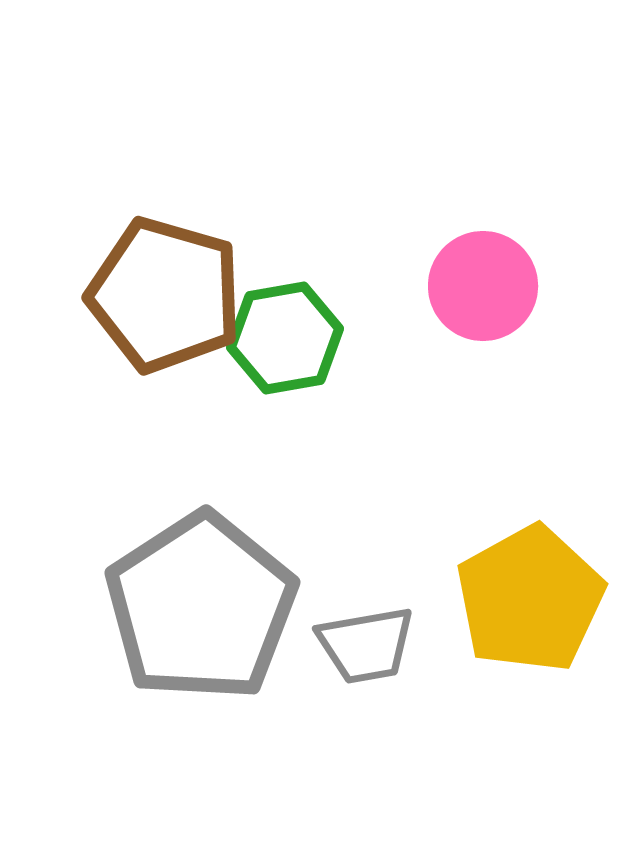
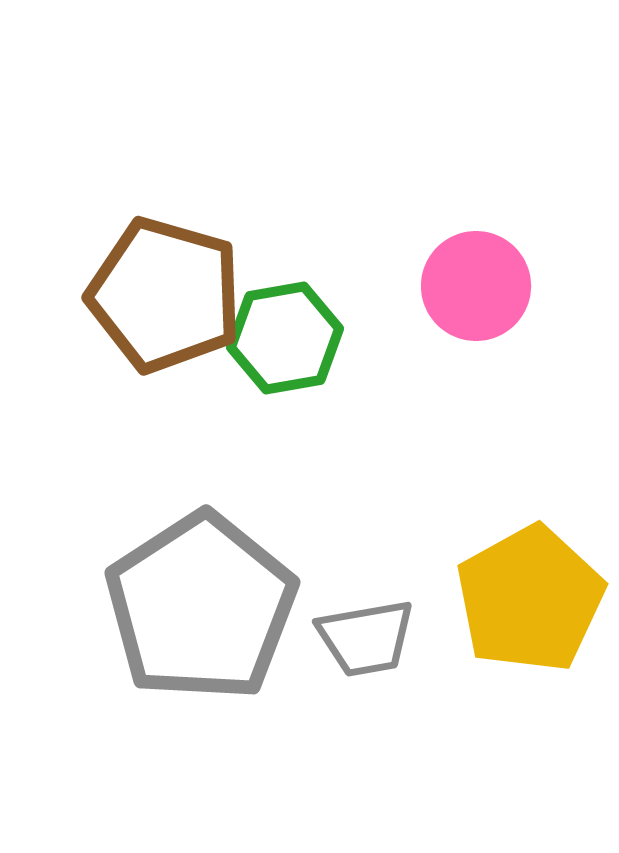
pink circle: moved 7 px left
gray trapezoid: moved 7 px up
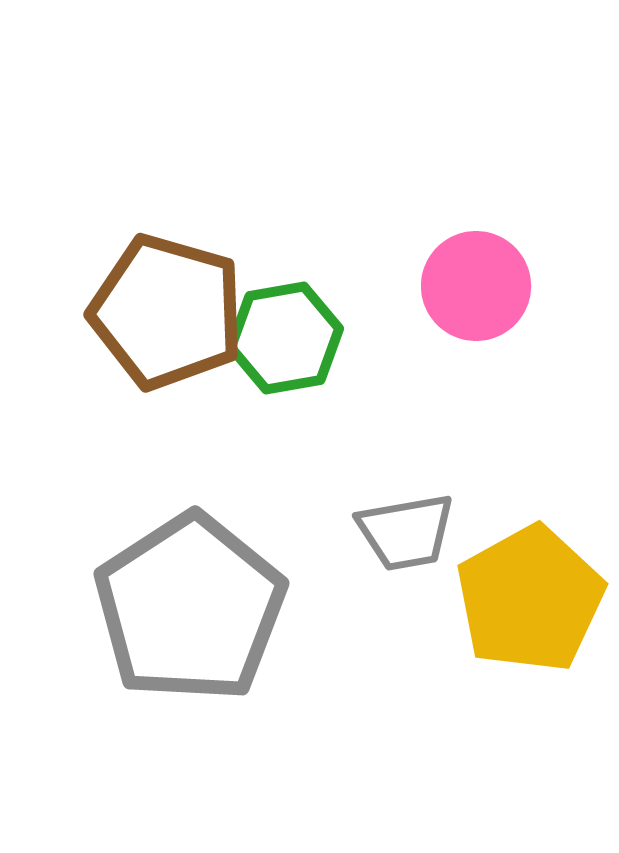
brown pentagon: moved 2 px right, 17 px down
gray pentagon: moved 11 px left, 1 px down
gray trapezoid: moved 40 px right, 106 px up
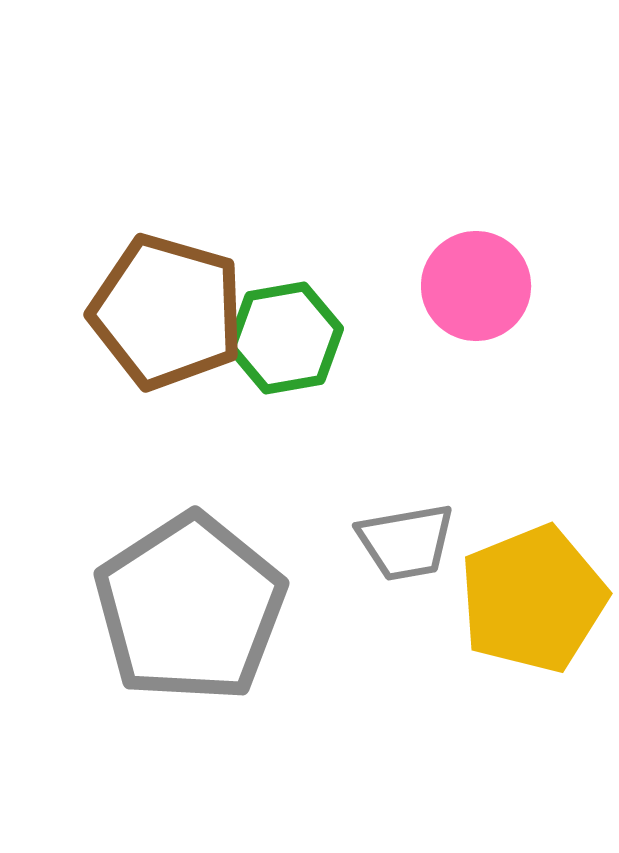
gray trapezoid: moved 10 px down
yellow pentagon: moved 3 px right; rotated 7 degrees clockwise
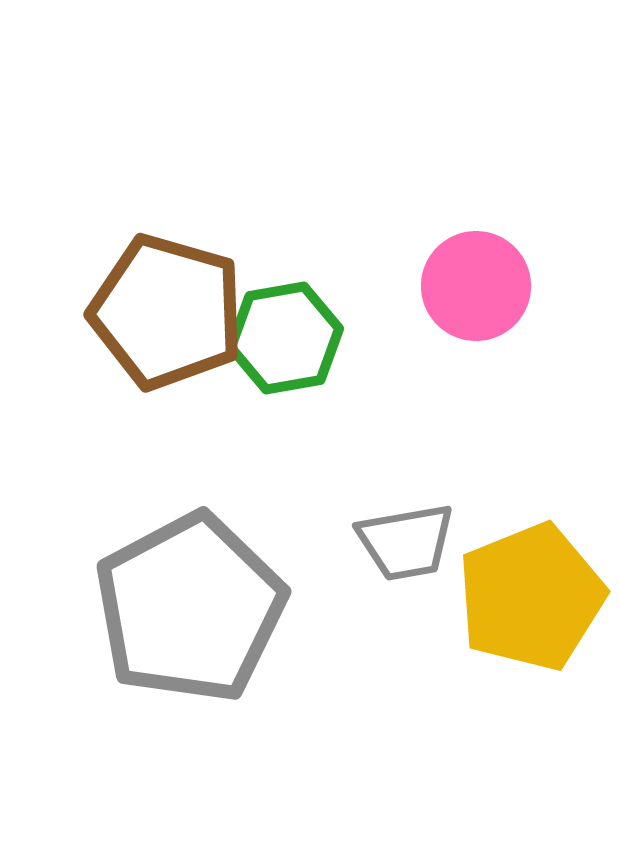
yellow pentagon: moved 2 px left, 2 px up
gray pentagon: rotated 5 degrees clockwise
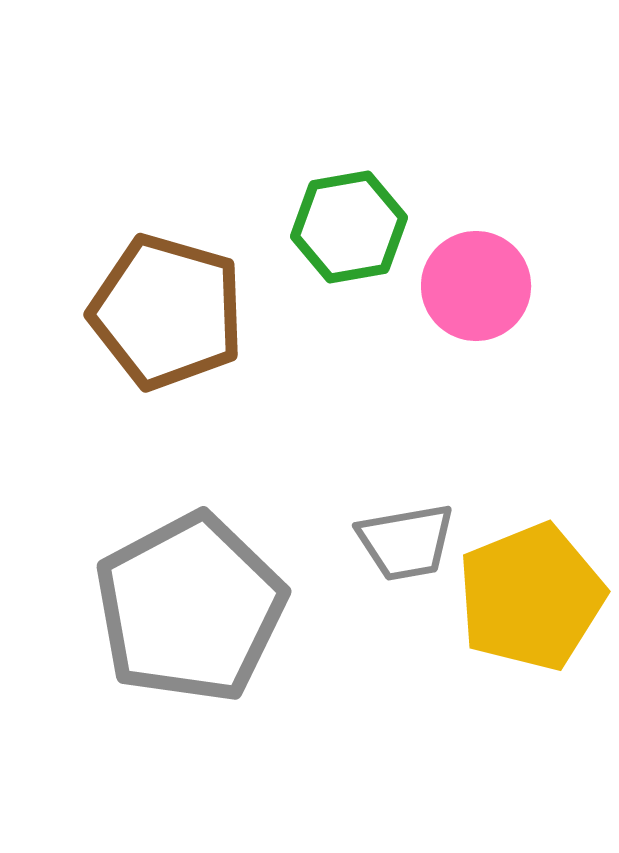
green hexagon: moved 64 px right, 111 px up
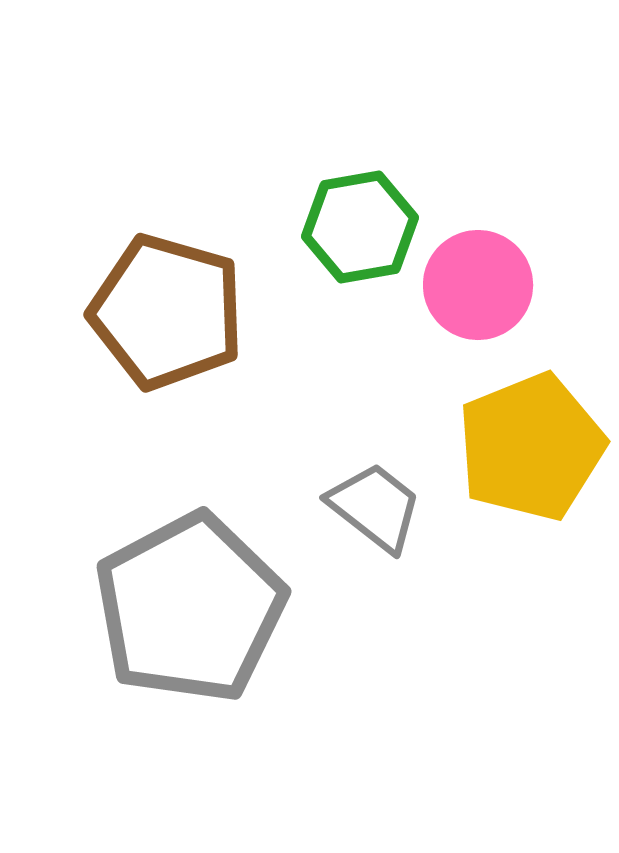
green hexagon: moved 11 px right
pink circle: moved 2 px right, 1 px up
gray trapezoid: moved 31 px left, 35 px up; rotated 132 degrees counterclockwise
yellow pentagon: moved 150 px up
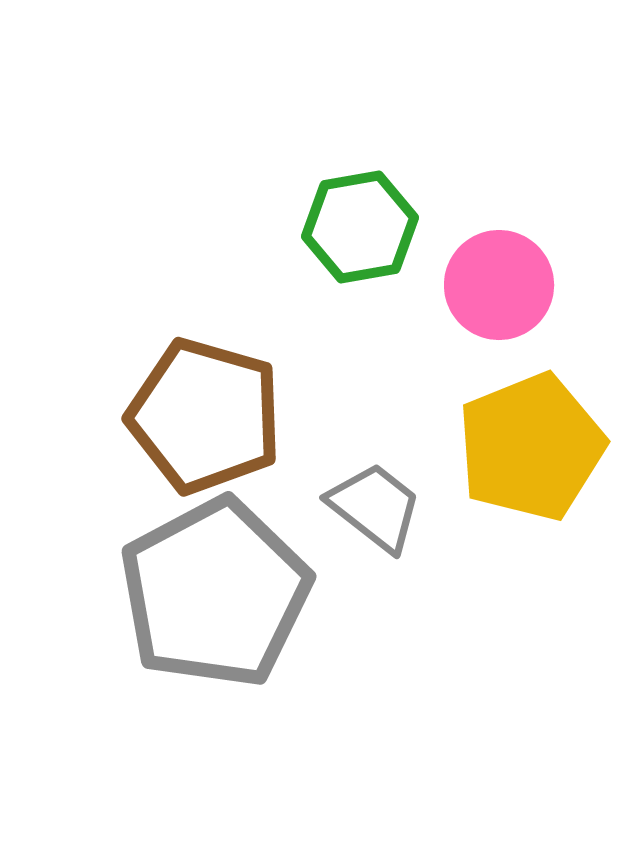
pink circle: moved 21 px right
brown pentagon: moved 38 px right, 104 px down
gray pentagon: moved 25 px right, 15 px up
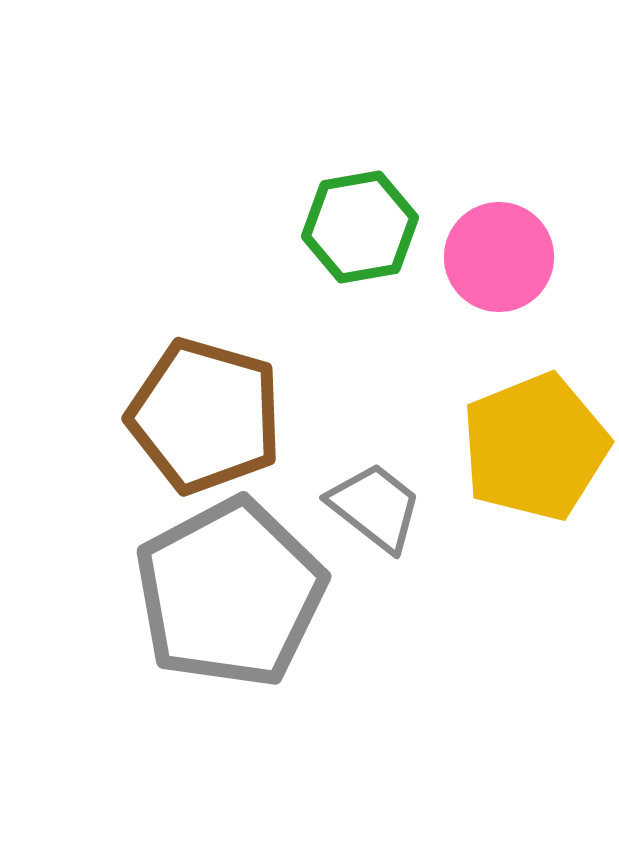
pink circle: moved 28 px up
yellow pentagon: moved 4 px right
gray pentagon: moved 15 px right
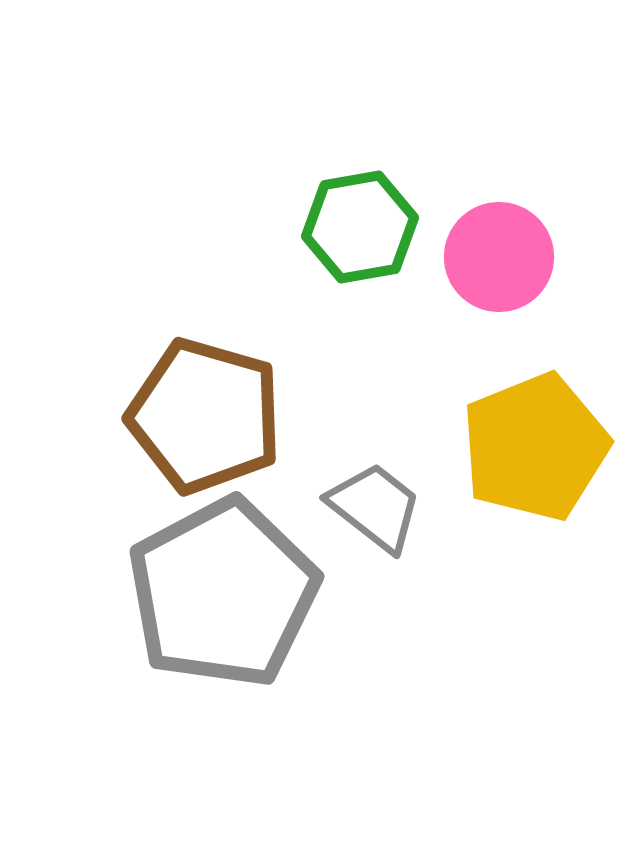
gray pentagon: moved 7 px left
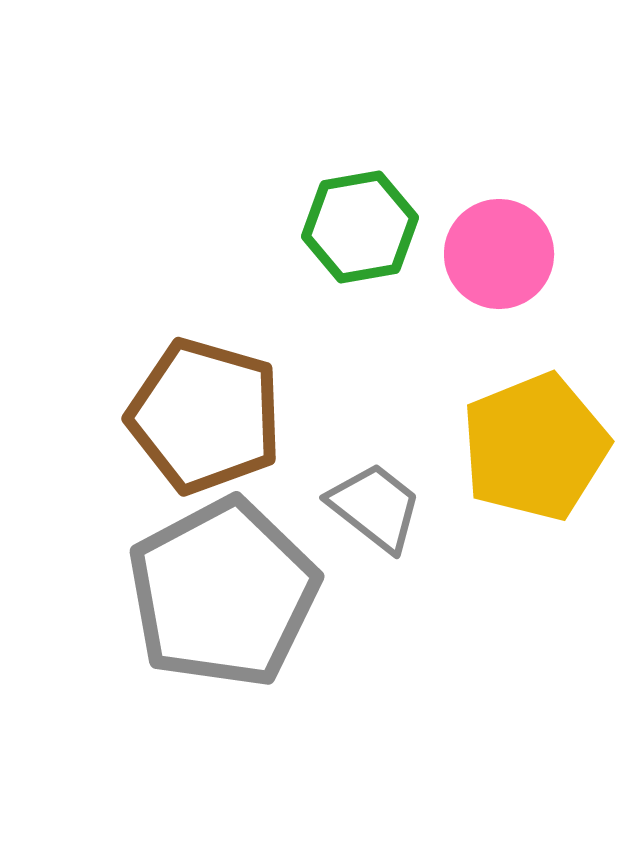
pink circle: moved 3 px up
